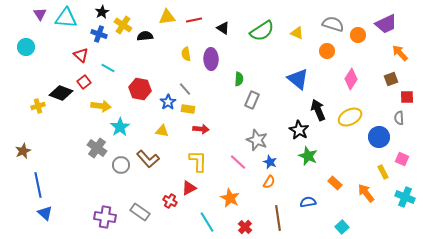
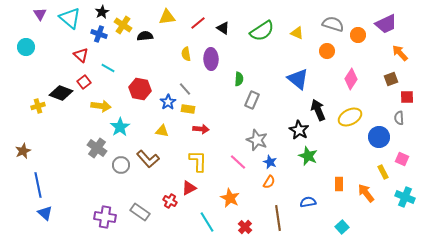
cyan triangle at (66, 18): moved 4 px right; rotated 35 degrees clockwise
red line at (194, 20): moved 4 px right, 3 px down; rotated 28 degrees counterclockwise
orange rectangle at (335, 183): moved 4 px right, 1 px down; rotated 48 degrees clockwise
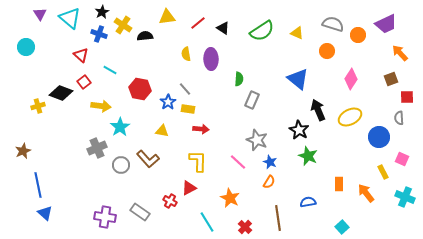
cyan line at (108, 68): moved 2 px right, 2 px down
gray cross at (97, 148): rotated 30 degrees clockwise
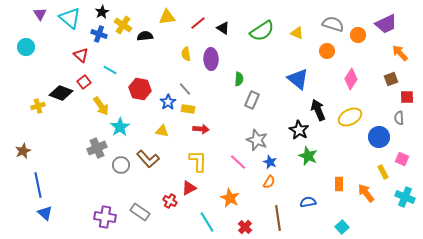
yellow arrow at (101, 106): rotated 48 degrees clockwise
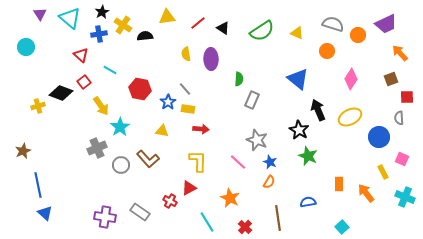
blue cross at (99, 34): rotated 28 degrees counterclockwise
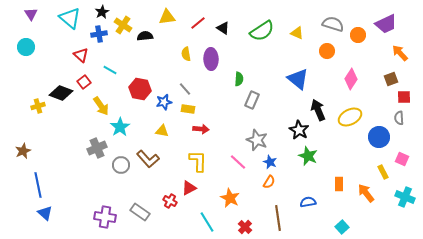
purple triangle at (40, 14): moved 9 px left
red square at (407, 97): moved 3 px left
blue star at (168, 102): moved 4 px left; rotated 21 degrees clockwise
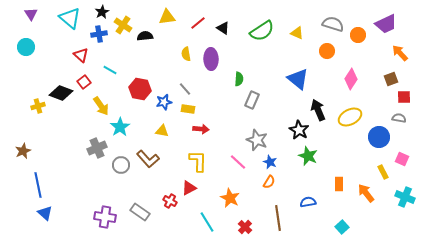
gray semicircle at (399, 118): rotated 104 degrees clockwise
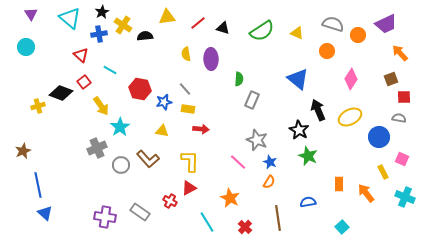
black triangle at (223, 28): rotated 16 degrees counterclockwise
yellow L-shape at (198, 161): moved 8 px left
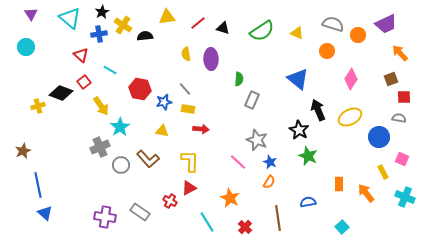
gray cross at (97, 148): moved 3 px right, 1 px up
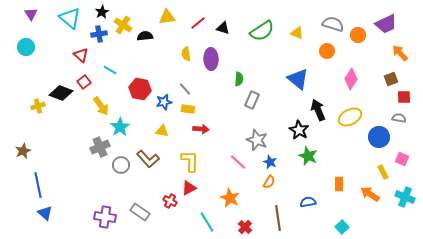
orange arrow at (366, 193): moved 4 px right, 1 px down; rotated 18 degrees counterclockwise
